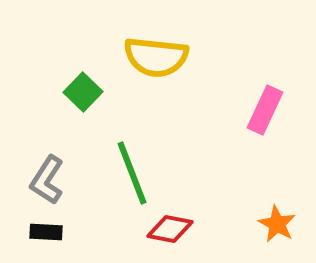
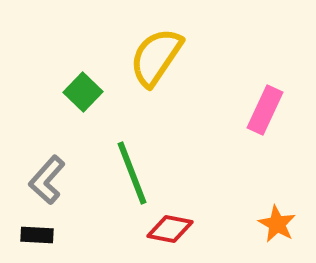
yellow semicircle: rotated 118 degrees clockwise
gray L-shape: rotated 9 degrees clockwise
black rectangle: moved 9 px left, 3 px down
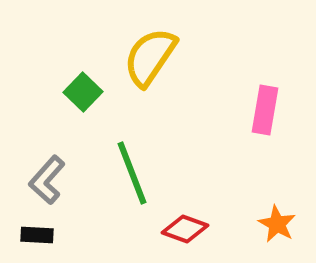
yellow semicircle: moved 6 px left
pink rectangle: rotated 15 degrees counterclockwise
red diamond: moved 15 px right; rotated 9 degrees clockwise
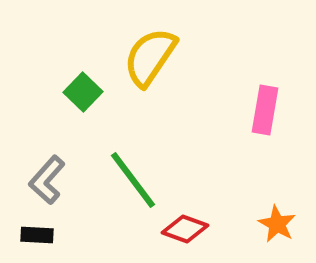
green line: moved 1 px right, 7 px down; rotated 16 degrees counterclockwise
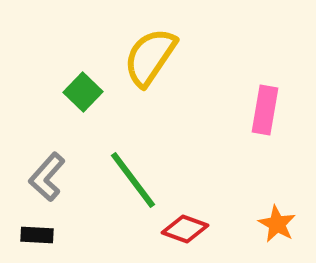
gray L-shape: moved 3 px up
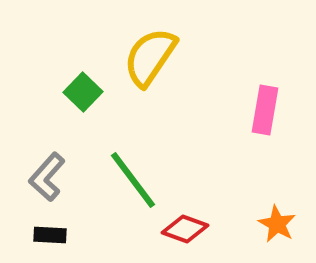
black rectangle: moved 13 px right
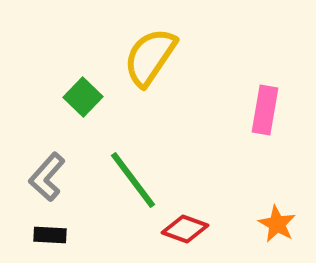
green square: moved 5 px down
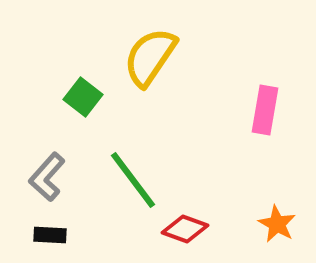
green square: rotated 6 degrees counterclockwise
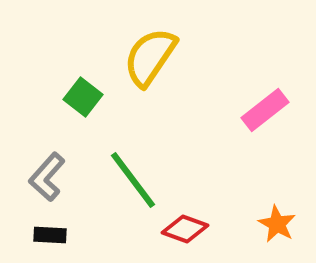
pink rectangle: rotated 42 degrees clockwise
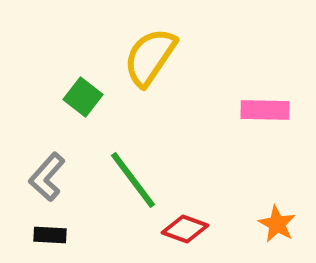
pink rectangle: rotated 39 degrees clockwise
